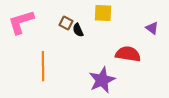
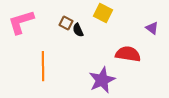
yellow square: rotated 24 degrees clockwise
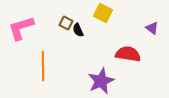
pink L-shape: moved 6 px down
purple star: moved 1 px left, 1 px down
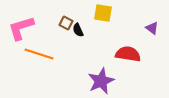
yellow square: rotated 18 degrees counterclockwise
orange line: moved 4 px left, 12 px up; rotated 72 degrees counterclockwise
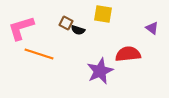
yellow square: moved 1 px down
black semicircle: rotated 48 degrees counterclockwise
red semicircle: rotated 15 degrees counterclockwise
purple star: moved 1 px left, 10 px up
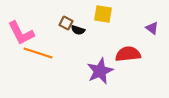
pink L-shape: moved 5 px down; rotated 100 degrees counterclockwise
orange line: moved 1 px left, 1 px up
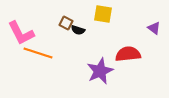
purple triangle: moved 2 px right
